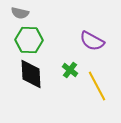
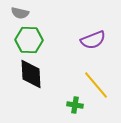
purple semicircle: moved 1 px right, 1 px up; rotated 50 degrees counterclockwise
green cross: moved 5 px right, 35 px down; rotated 28 degrees counterclockwise
yellow line: moved 1 px left, 1 px up; rotated 12 degrees counterclockwise
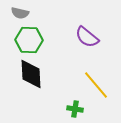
purple semicircle: moved 6 px left, 3 px up; rotated 60 degrees clockwise
green cross: moved 4 px down
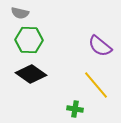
purple semicircle: moved 13 px right, 9 px down
black diamond: rotated 52 degrees counterclockwise
